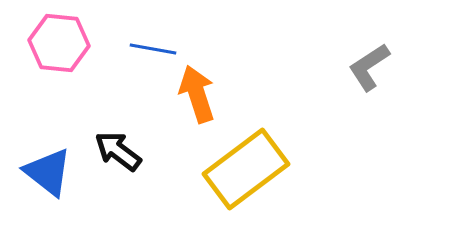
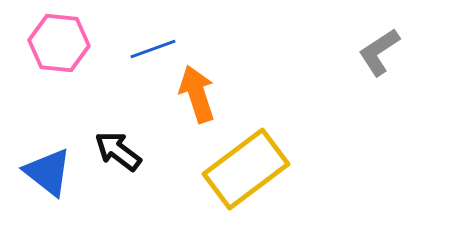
blue line: rotated 30 degrees counterclockwise
gray L-shape: moved 10 px right, 15 px up
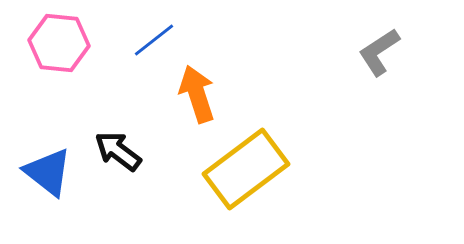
blue line: moved 1 px right, 9 px up; rotated 18 degrees counterclockwise
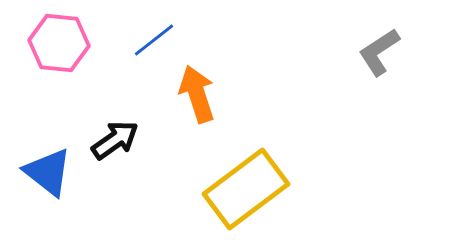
black arrow: moved 3 px left, 11 px up; rotated 108 degrees clockwise
yellow rectangle: moved 20 px down
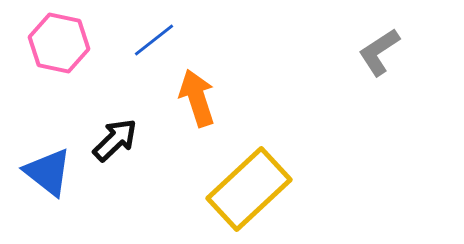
pink hexagon: rotated 6 degrees clockwise
orange arrow: moved 4 px down
black arrow: rotated 9 degrees counterclockwise
yellow rectangle: moved 3 px right; rotated 6 degrees counterclockwise
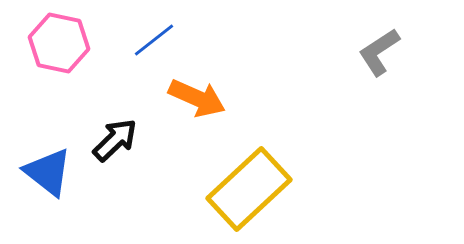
orange arrow: rotated 132 degrees clockwise
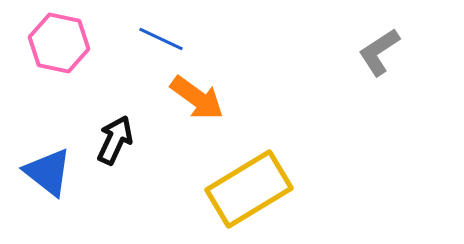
blue line: moved 7 px right, 1 px up; rotated 63 degrees clockwise
orange arrow: rotated 12 degrees clockwise
black arrow: rotated 21 degrees counterclockwise
yellow rectangle: rotated 12 degrees clockwise
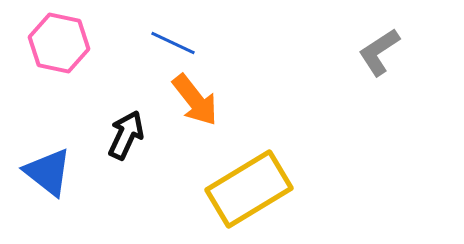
blue line: moved 12 px right, 4 px down
orange arrow: moved 2 px left, 2 px down; rotated 16 degrees clockwise
black arrow: moved 11 px right, 5 px up
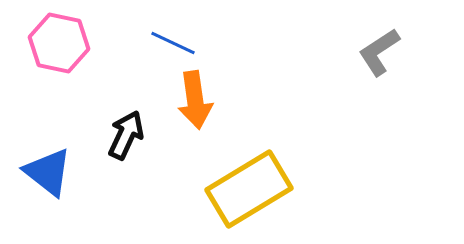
orange arrow: rotated 30 degrees clockwise
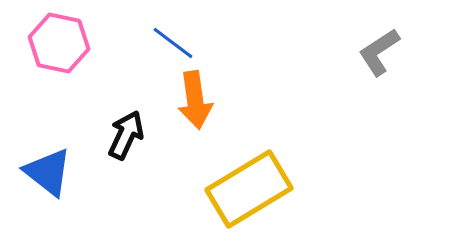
blue line: rotated 12 degrees clockwise
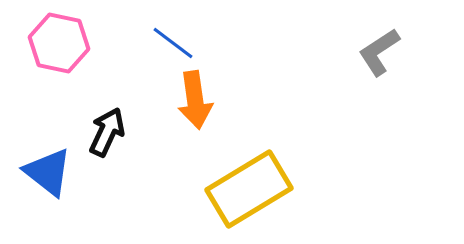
black arrow: moved 19 px left, 3 px up
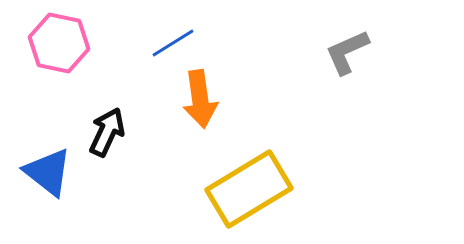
blue line: rotated 69 degrees counterclockwise
gray L-shape: moved 32 px left; rotated 9 degrees clockwise
orange arrow: moved 5 px right, 1 px up
